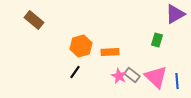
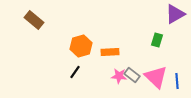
pink star: rotated 21 degrees counterclockwise
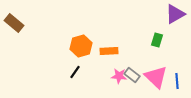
brown rectangle: moved 20 px left, 3 px down
orange rectangle: moved 1 px left, 1 px up
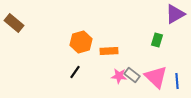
orange hexagon: moved 4 px up
